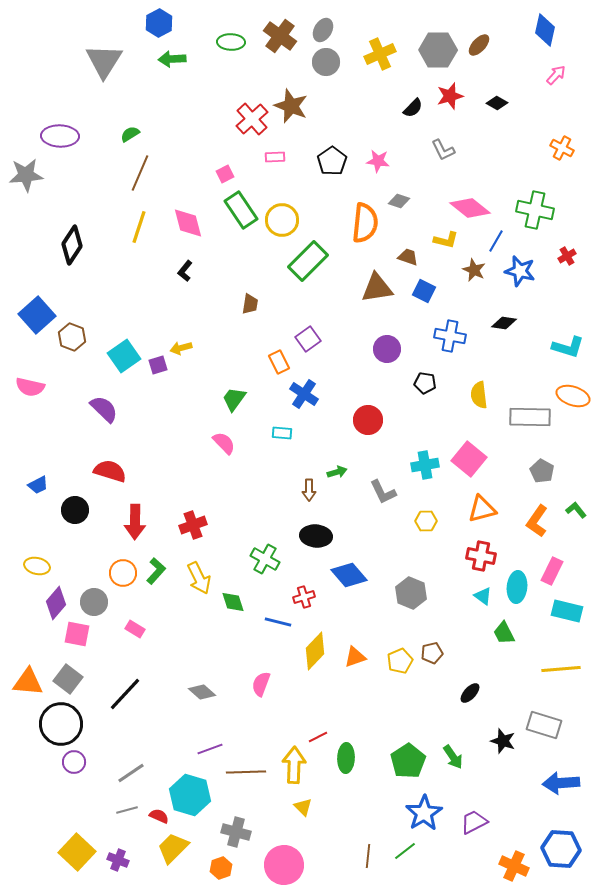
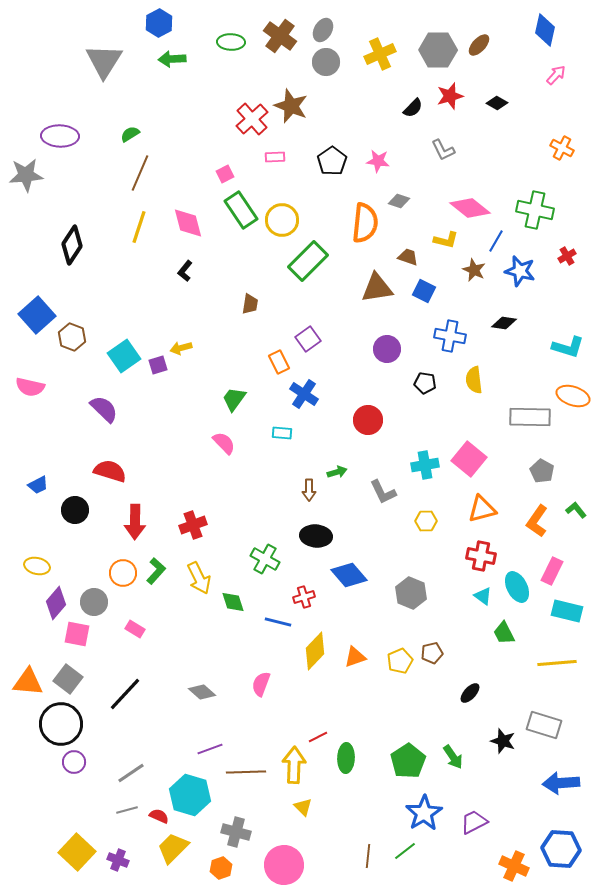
yellow semicircle at (479, 395): moved 5 px left, 15 px up
cyan ellipse at (517, 587): rotated 32 degrees counterclockwise
yellow line at (561, 669): moved 4 px left, 6 px up
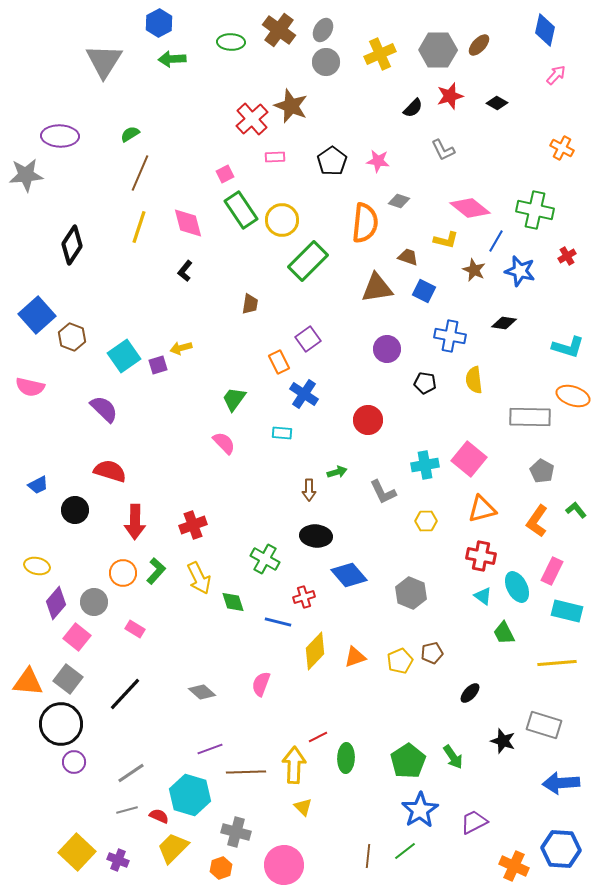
brown cross at (280, 36): moved 1 px left, 6 px up
pink square at (77, 634): moved 3 px down; rotated 28 degrees clockwise
blue star at (424, 813): moved 4 px left, 3 px up
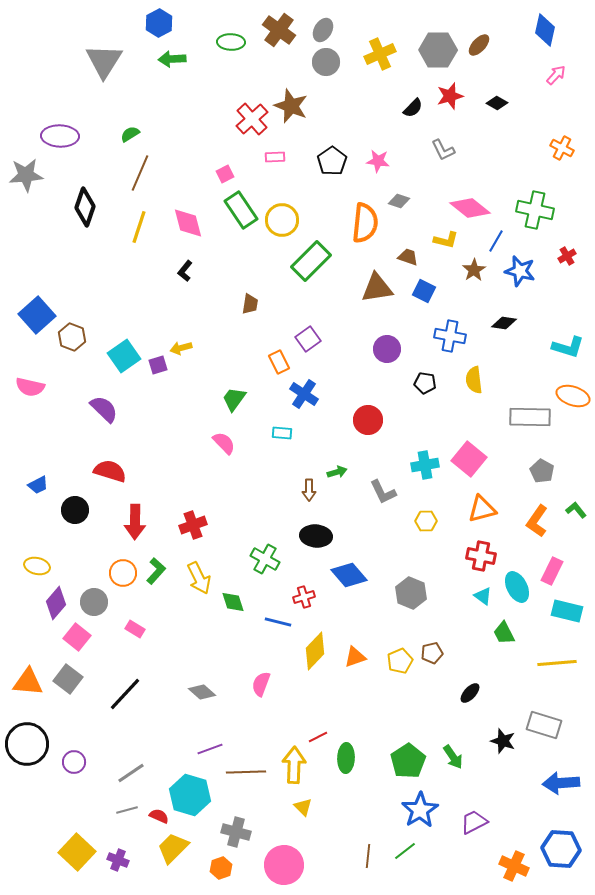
black diamond at (72, 245): moved 13 px right, 38 px up; rotated 15 degrees counterclockwise
green rectangle at (308, 261): moved 3 px right
brown star at (474, 270): rotated 15 degrees clockwise
black circle at (61, 724): moved 34 px left, 20 px down
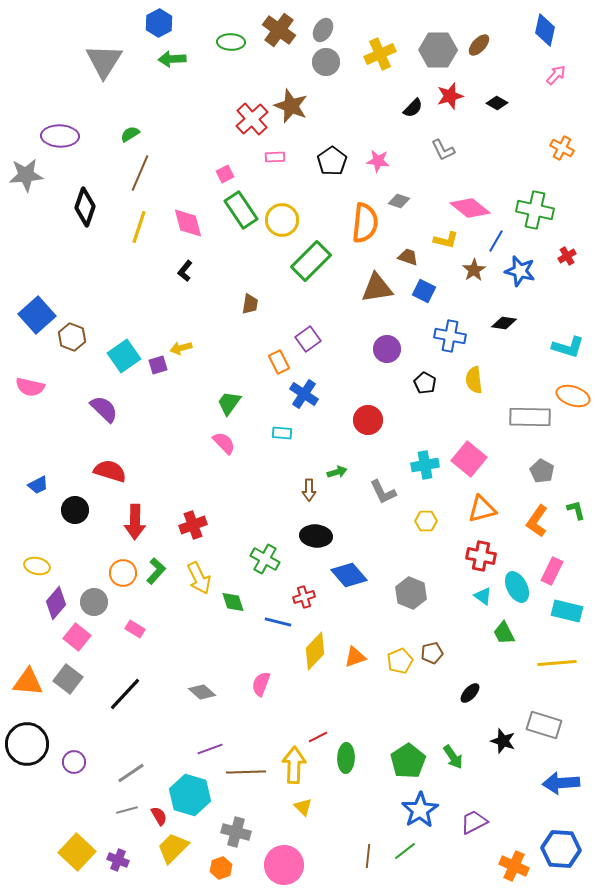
black pentagon at (425, 383): rotated 20 degrees clockwise
green trapezoid at (234, 399): moved 5 px left, 4 px down
green L-shape at (576, 510): rotated 25 degrees clockwise
red semicircle at (159, 816): rotated 36 degrees clockwise
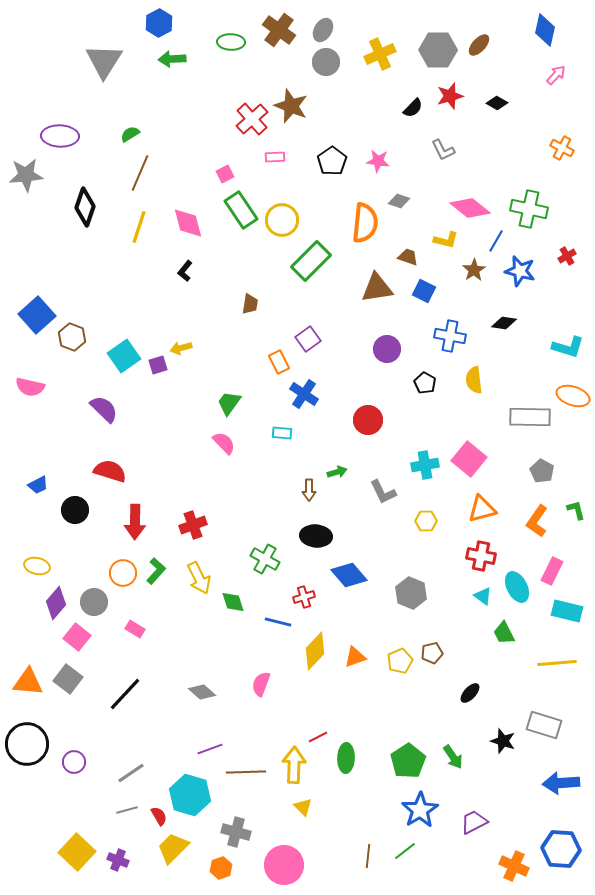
green cross at (535, 210): moved 6 px left, 1 px up
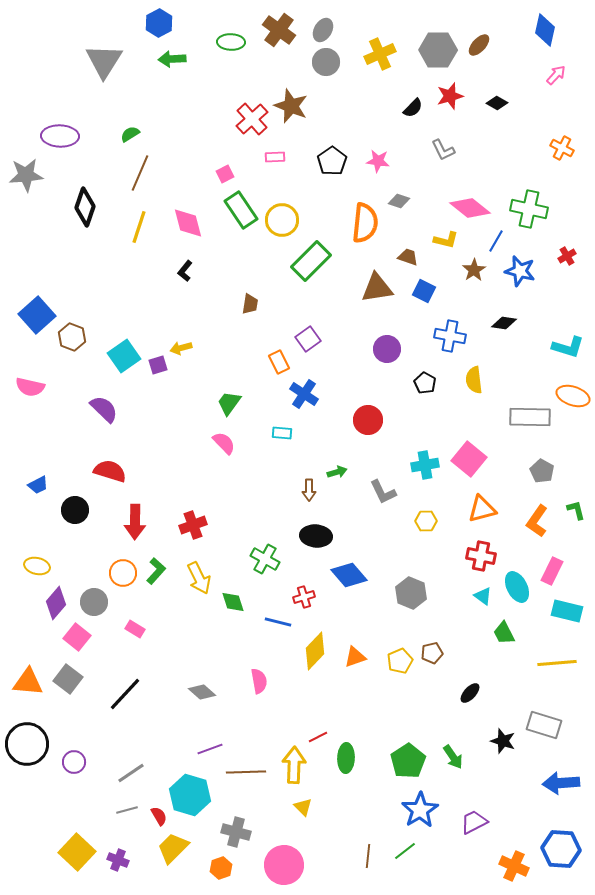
pink semicircle at (261, 684): moved 2 px left, 3 px up; rotated 150 degrees clockwise
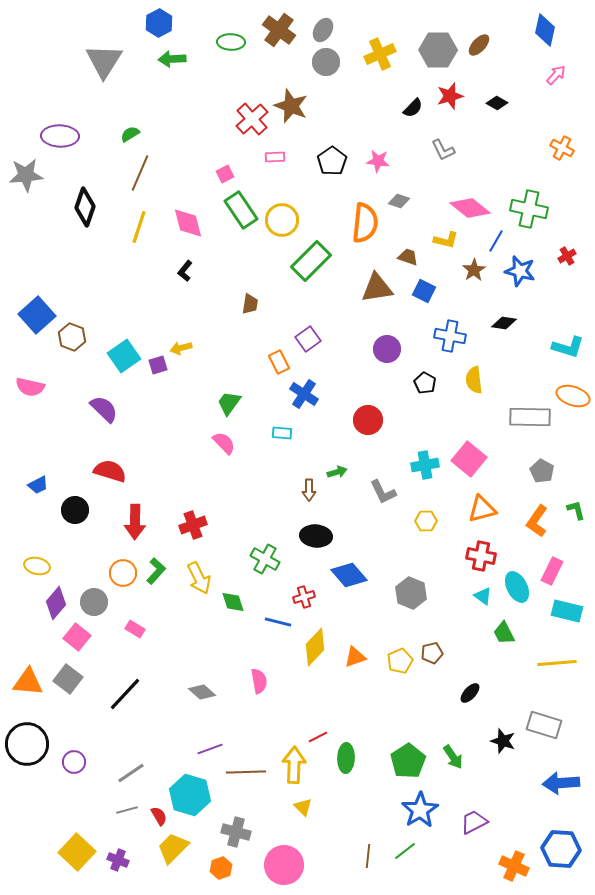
yellow diamond at (315, 651): moved 4 px up
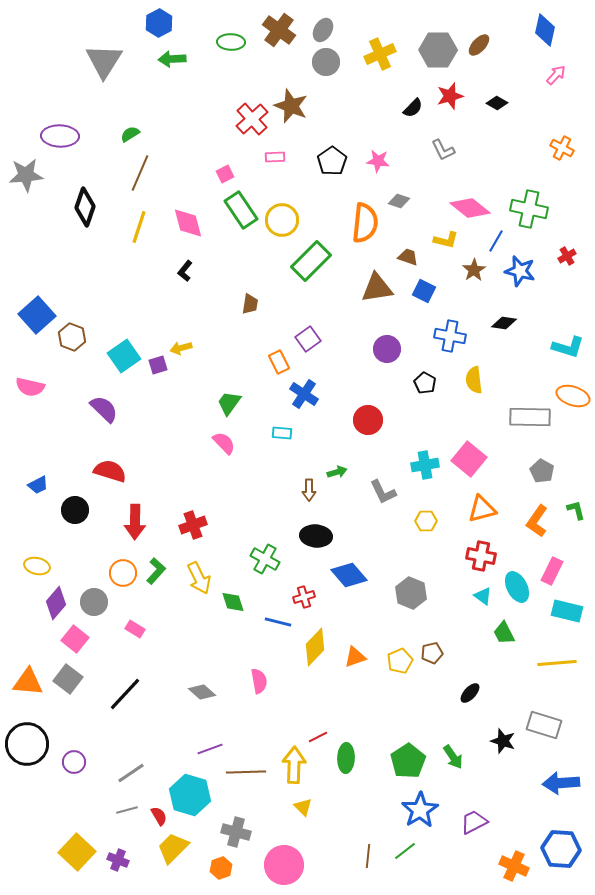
pink square at (77, 637): moved 2 px left, 2 px down
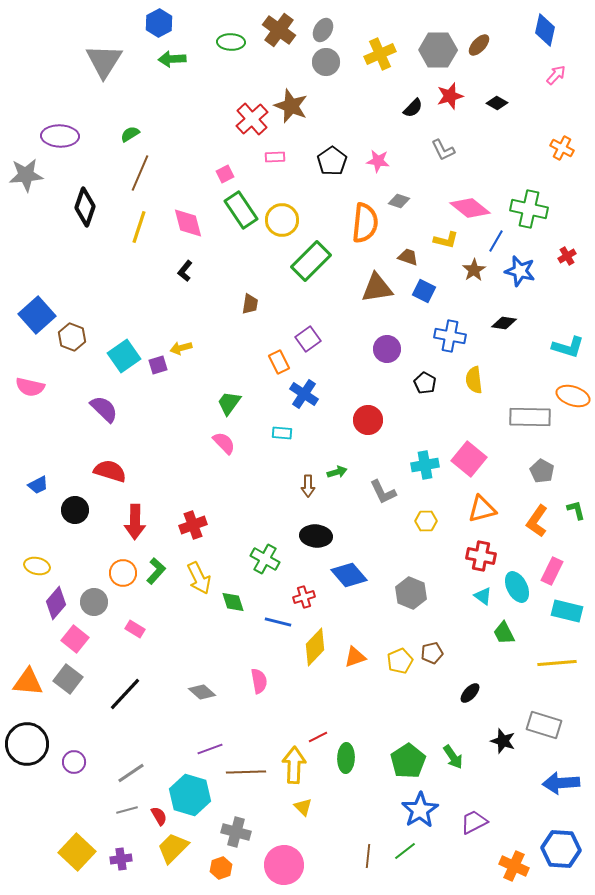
brown arrow at (309, 490): moved 1 px left, 4 px up
purple cross at (118, 860): moved 3 px right, 1 px up; rotated 30 degrees counterclockwise
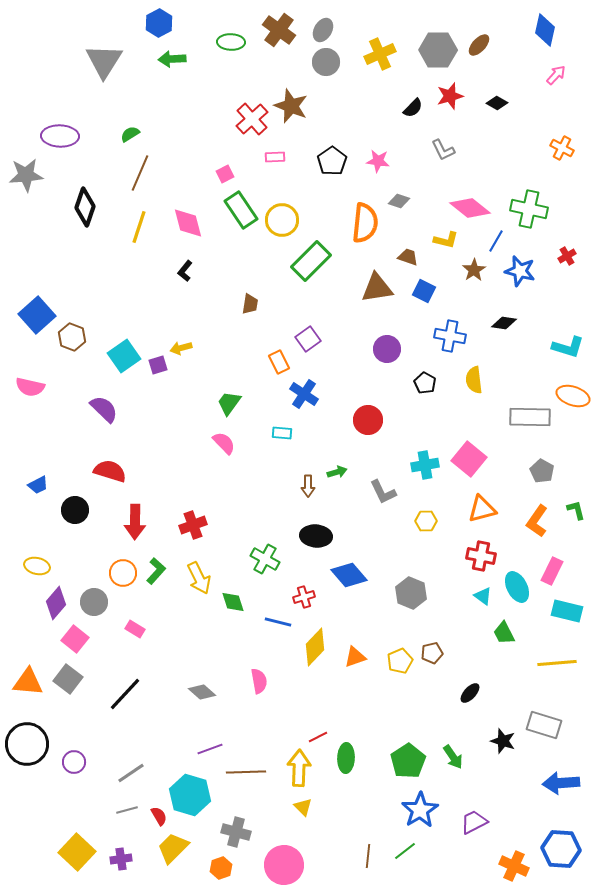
yellow arrow at (294, 765): moved 5 px right, 3 px down
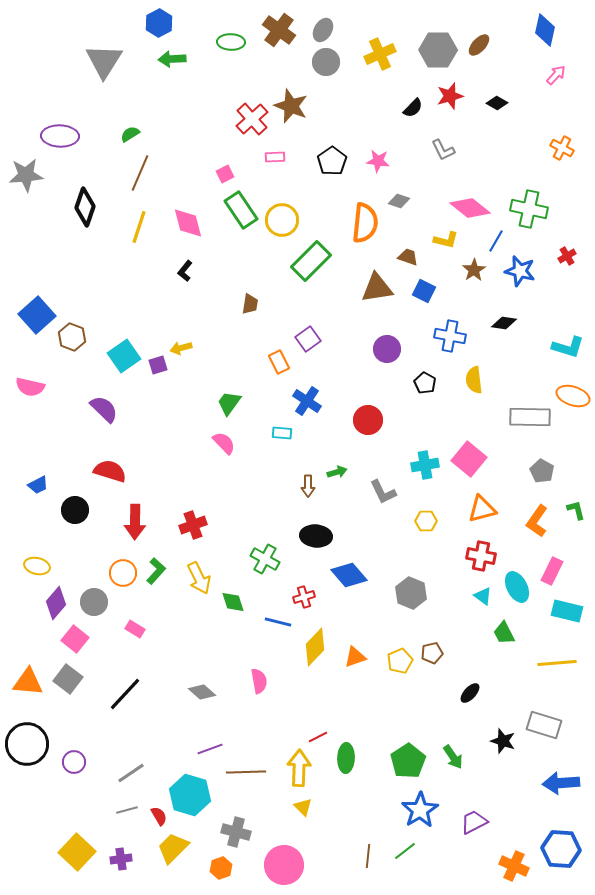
blue cross at (304, 394): moved 3 px right, 7 px down
